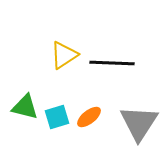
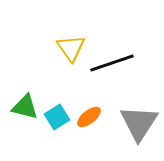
yellow triangle: moved 7 px right, 7 px up; rotated 32 degrees counterclockwise
black line: rotated 21 degrees counterclockwise
cyan square: rotated 15 degrees counterclockwise
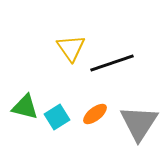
orange ellipse: moved 6 px right, 3 px up
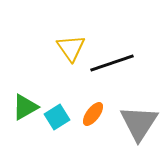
green triangle: rotated 44 degrees counterclockwise
orange ellipse: moved 2 px left; rotated 15 degrees counterclockwise
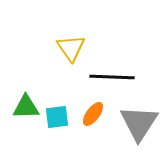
black line: moved 14 px down; rotated 21 degrees clockwise
green triangle: moved 1 px right; rotated 28 degrees clockwise
cyan square: rotated 25 degrees clockwise
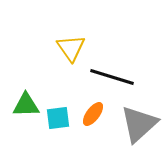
black line: rotated 15 degrees clockwise
green triangle: moved 2 px up
cyan square: moved 1 px right, 1 px down
gray triangle: moved 1 px down; rotated 15 degrees clockwise
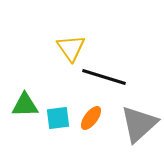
black line: moved 8 px left
green triangle: moved 1 px left
orange ellipse: moved 2 px left, 4 px down
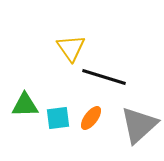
gray triangle: moved 1 px down
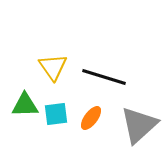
yellow triangle: moved 18 px left, 19 px down
cyan square: moved 2 px left, 4 px up
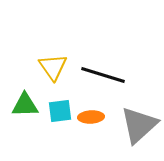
black line: moved 1 px left, 2 px up
cyan square: moved 4 px right, 3 px up
orange ellipse: moved 1 px up; rotated 50 degrees clockwise
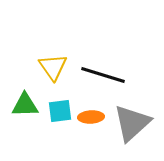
gray triangle: moved 7 px left, 2 px up
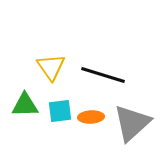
yellow triangle: moved 2 px left
